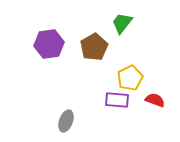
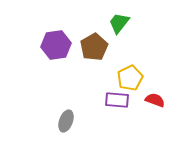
green trapezoid: moved 3 px left
purple hexagon: moved 7 px right, 1 px down
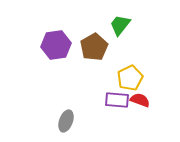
green trapezoid: moved 1 px right, 2 px down
red semicircle: moved 15 px left
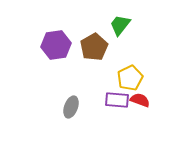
gray ellipse: moved 5 px right, 14 px up
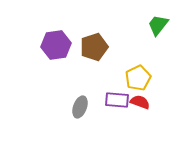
green trapezoid: moved 38 px right
brown pentagon: rotated 12 degrees clockwise
yellow pentagon: moved 8 px right
red semicircle: moved 2 px down
gray ellipse: moved 9 px right
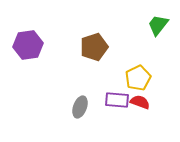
purple hexagon: moved 28 px left
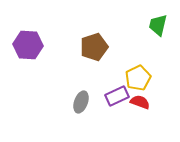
green trapezoid: rotated 25 degrees counterclockwise
purple hexagon: rotated 12 degrees clockwise
purple rectangle: moved 4 px up; rotated 30 degrees counterclockwise
gray ellipse: moved 1 px right, 5 px up
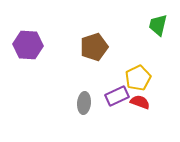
gray ellipse: moved 3 px right, 1 px down; rotated 15 degrees counterclockwise
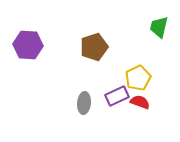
green trapezoid: moved 1 px right, 2 px down
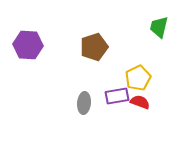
purple rectangle: rotated 15 degrees clockwise
